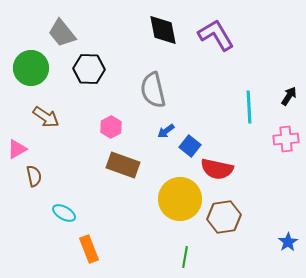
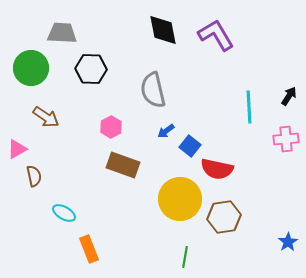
gray trapezoid: rotated 132 degrees clockwise
black hexagon: moved 2 px right
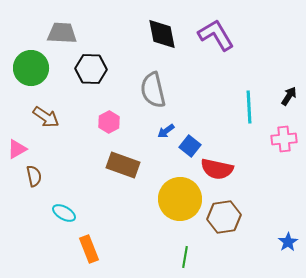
black diamond: moved 1 px left, 4 px down
pink hexagon: moved 2 px left, 5 px up
pink cross: moved 2 px left
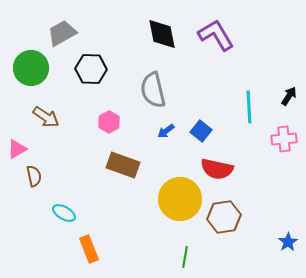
gray trapezoid: rotated 32 degrees counterclockwise
blue square: moved 11 px right, 15 px up
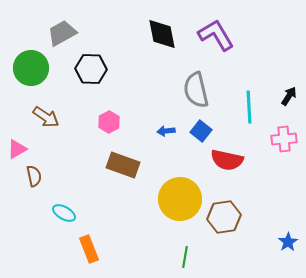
gray semicircle: moved 43 px right
blue arrow: rotated 30 degrees clockwise
red semicircle: moved 10 px right, 9 px up
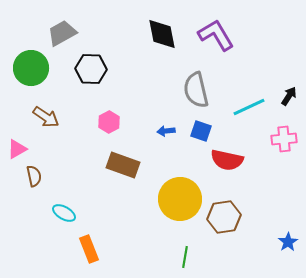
cyan line: rotated 68 degrees clockwise
blue square: rotated 20 degrees counterclockwise
